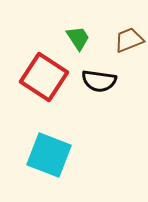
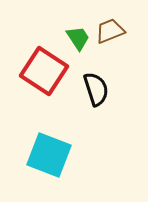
brown trapezoid: moved 19 px left, 9 px up
red square: moved 6 px up
black semicircle: moved 3 px left, 8 px down; rotated 116 degrees counterclockwise
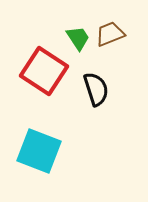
brown trapezoid: moved 3 px down
cyan square: moved 10 px left, 4 px up
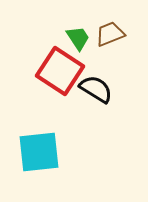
red square: moved 16 px right
black semicircle: rotated 40 degrees counterclockwise
cyan square: moved 1 px down; rotated 27 degrees counterclockwise
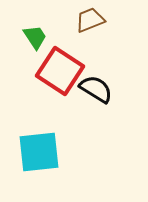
brown trapezoid: moved 20 px left, 14 px up
green trapezoid: moved 43 px left, 1 px up
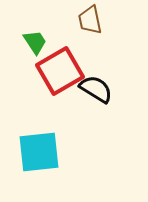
brown trapezoid: rotated 80 degrees counterclockwise
green trapezoid: moved 5 px down
red square: rotated 27 degrees clockwise
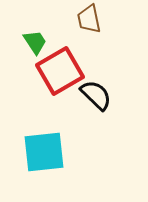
brown trapezoid: moved 1 px left, 1 px up
black semicircle: moved 6 px down; rotated 12 degrees clockwise
cyan square: moved 5 px right
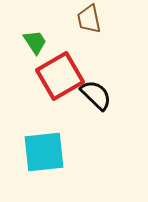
red square: moved 5 px down
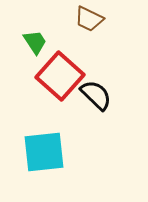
brown trapezoid: rotated 52 degrees counterclockwise
red square: rotated 18 degrees counterclockwise
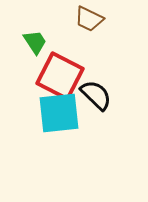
red square: rotated 15 degrees counterclockwise
cyan square: moved 15 px right, 39 px up
